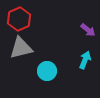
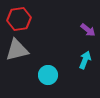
red hexagon: rotated 15 degrees clockwise
gray triangle: moved 4 px left, 2 px down
cyan circle: moved 1 px right, 4 px down
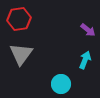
gray triangle: moved 4 px right, 4 px down; rotated 40 degrees counterclockwise
cyan circle: moved 13 px right, 9 px down
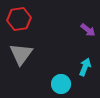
cyan arrow: moved 7 px down
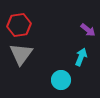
red hexagon: moved 6 px down
cyan arrow: moved 4 px left, 10 px up
cyan circle: moved 4 px up
